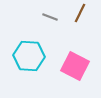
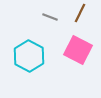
cyan hexagon: rotated 24 degrees clockwise
pink square: moved 3 px right, 16 px up
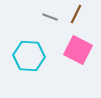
brown line: moved 4 px left, 1 px down
cyan hexagon: rotated 24 degrees counterclockwise
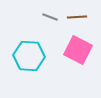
brown line: moved 1 px right, 3 px down; rotated 60 degrees clockwise
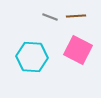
brown line: moved 1 px left, 1 px up
cyan hexagon: moved 3 px right, 1 px down
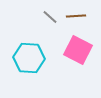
gray line: rotated 21 degrees clockwise
cyan hexagon: moved 3 px left, 1 px down
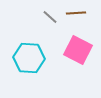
brown line: moved 3 px up
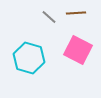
gray line: moved 1 px left
cyan hexagon: rotated 12 degrees clockwise
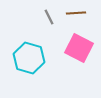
gray line: rotated 21 degrees clockwise
pink square: moved 1 px right, 2 px up
